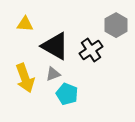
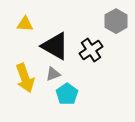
gray hexagon: moved 4 px up
cyan pentagon: rotated 15 degrees clockwise
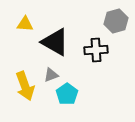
gray hexagon: rotated 15 degrees clockwise
black triangle: moved 4 px up
black cross: moved 5 px right; rotated 30 degrees clockwise
gray triangle: moved 2 px left, 1 px down
yellow arrow: moved 8 px down
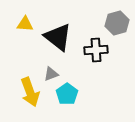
gray hexagon: moved 1 px right, 2 px down
black triangle: moved 3 px right, 5 px up; rotated 8 degrees clockwise
gray triangle: moved 1 px up
yellow arrow: moved 5 px right, 6 px down
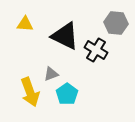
gray hexagon: moved 1 px left; rotated 20 degrees clockwise
black triangle: moved 7 px right, 1 px up; rotated 12 degrees counterclockwise
black cross: rotated 35 degrees clockwise
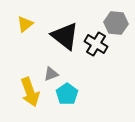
yellow triangle: rotated 42 degrees counterclockwise
black triangle: rotated 12 degrees clockwise
black cross: moved 6 px up
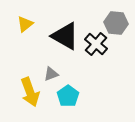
black triangle: rotated 8 degrees counterclockwise
black cross: rotated 10 degrees clockwise
cyan pentagon: moved 1 px right, 2 px down
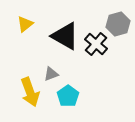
gray hexagon: moved 2 px right, 1 px down; rotated 20 degrees counterclockwise
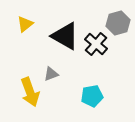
gray hexagon: moved 1 px up
cyan pentagon: moved 24 px right; rotated 25 degrees clockwise
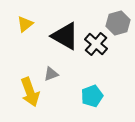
cyan pentagon: rotated 10 degrees counterclockwise
